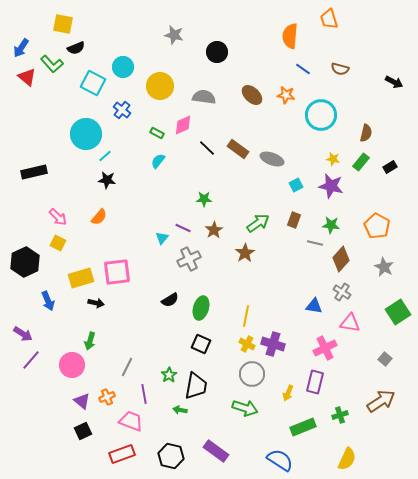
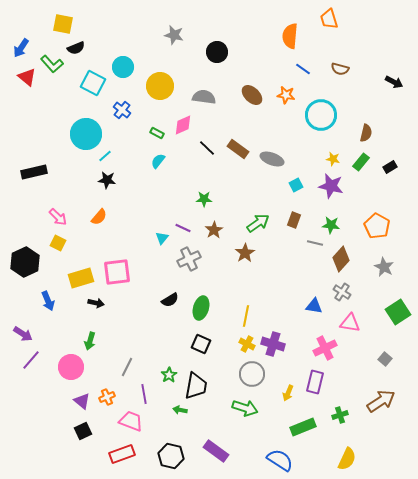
pink circle at (72, 365): moved 1 px left, 2 px down
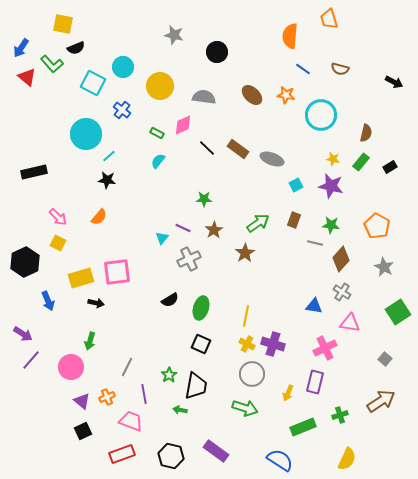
cyan line at (105, 156): moved 4 px right
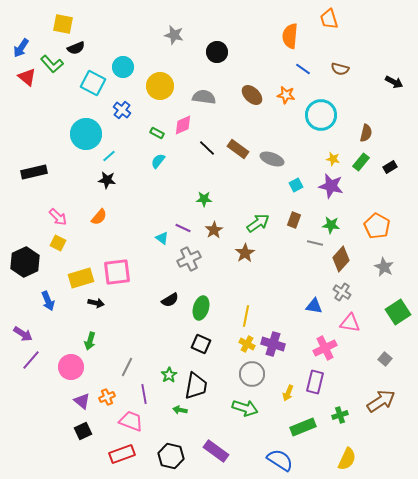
cyan triangle at (162, 238): rotated 32 degrees counterclockwise
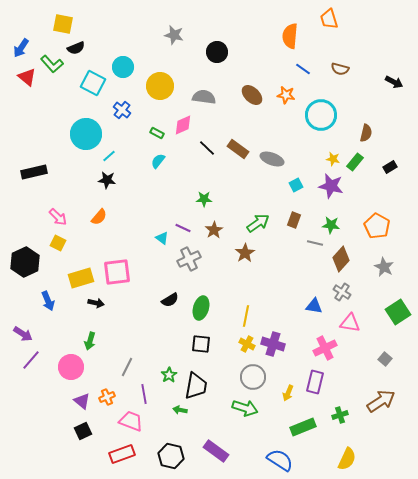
green rectangle at (361, 162): moved 6 px left
black square at (201, 344): rotated 18 degrees counterclockwise
gray circle at (252, 374): moved 1 px right, 3 px down
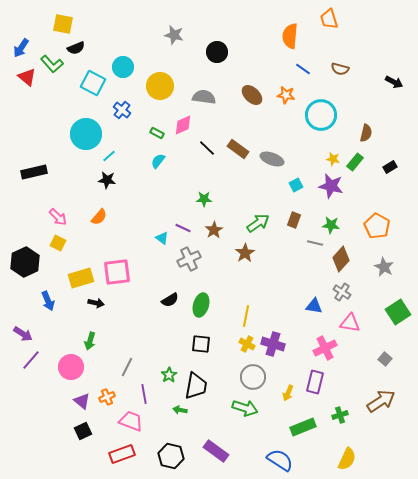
green ellipse at (201, 308): moved 3 px up
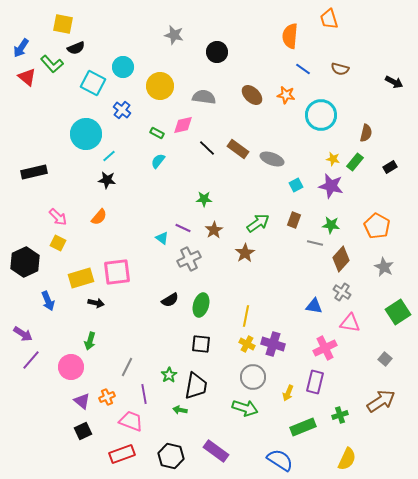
pink diamond at (183, 125): rotated 10 degrees clockwise
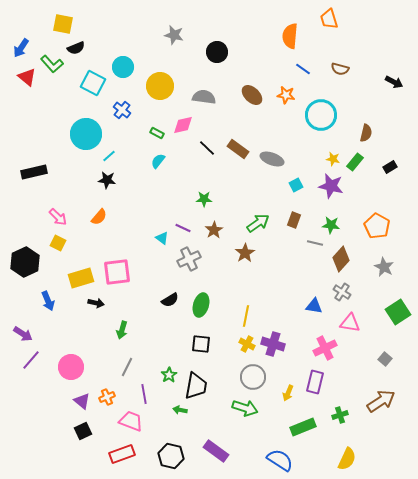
green arrow at (90, 341): moved 32 px right, 11 px up
